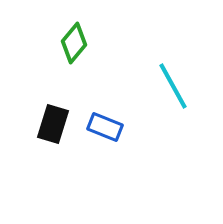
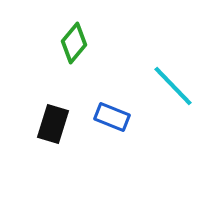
cyan line: rotated 15 degrees counterclockwise
blue rectangle: moved 7 px right, 10 px up
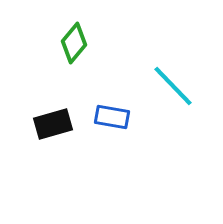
blue rectangle: rotated 12 degrees counterclockwise
black rectangle: rotated 57 degrees clockwise
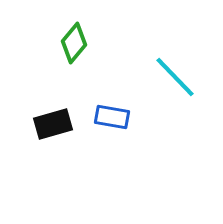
cyan line: moved 2 px right, 9 px up
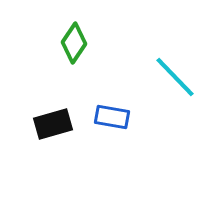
green diamond: rotated 6 degrees counterclockwise
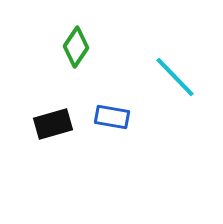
green diamond: moved 2 px right, 4 px down
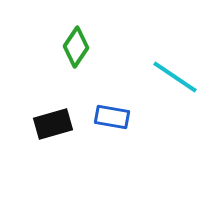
cyan line: rotated 12 degrees counterclockwise
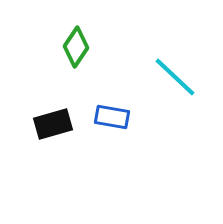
cyan line: rotated 9 degrees clockwise
